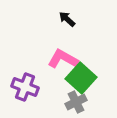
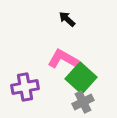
purple cross: rotated 32 degrees counterclockwise
gray cross: moved 7 px right
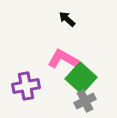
purple cross: moved 1 px right, 1 px up
gray cross: moved 2 px right, 1 px up
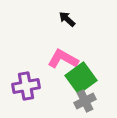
green square: rotated 12 degrees clockwise
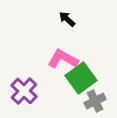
purple cross: moved 2 px left, 5 px down; rotated 36 degrees counterclockwise
gray cross: moved 10 px right
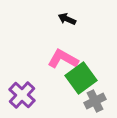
black arrow: rotated 18 degrees counterclockwise
purple cross: moved 2 px left, 4 px down
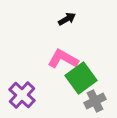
black arrow: rotated 126 degrees clockwise
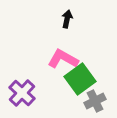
black arrow: rotated 48 degrees counterclockwise
green square: moved 1 px left, 1 px down
purple cross: moved 2 px up
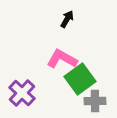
black arrow: rotated 18 degrees clockwise
pink L-shape: moved 1 px left
gray cross: rotated 25 degrees clockwise
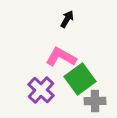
pink L-shape: moved 1 px left, 2 px up
purple cross: moved 19 px right, 3 px up
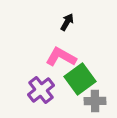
black arrow: moved 3 px down
purple cross: rotated 8 degrees clockwise
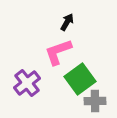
pink L-shape: moved 3 px left, 5 px up; rotated 48 degrees counterclockwise
purple cross: moved 14 px left, 7 px up
